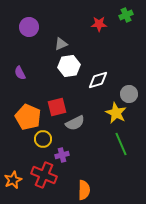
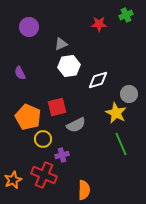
gray semicircle: moved 1 px right, 2 px down
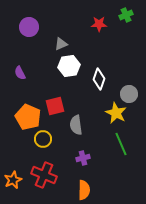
white diamond: moved 1 px right, 1 px up; rotated 55 degrees counterclockwise
red square: moved 2 px left, 1 px up
gray semicircle: rotated 108 degrees clockwise
purple cross: moved 21 px right, 3 px down
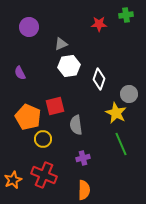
green cross: rotated 16 degrees clockwise
